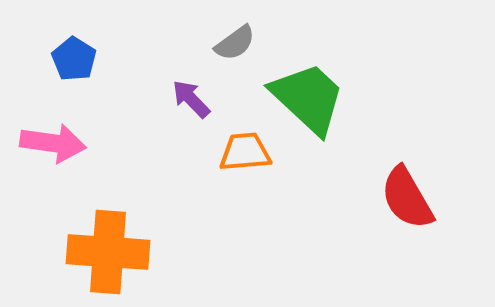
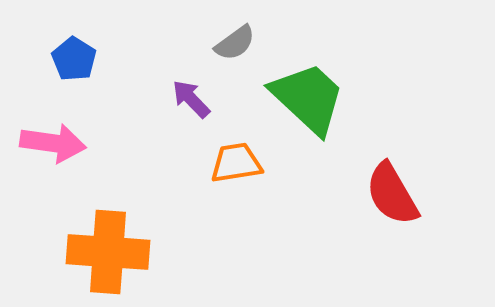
orange trapezoid: moved 9 px left, 11 px down; rotated 4 degrees counterclockwise
red semicircle: moved 15 px left, 4 px up
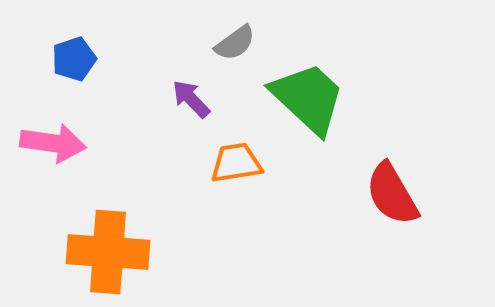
blue pentagon: rotated 21 degrees clockwise
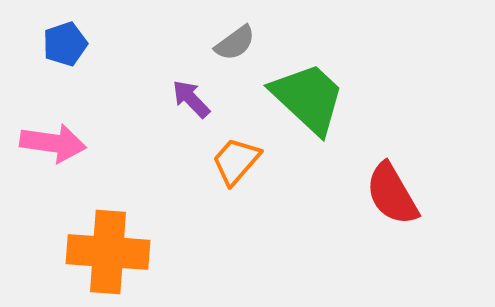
blue pentagon: moved 9 px left, 15 px up
orange trapezoid: moved 2 px up; rotated 40 degrees counterclockwise
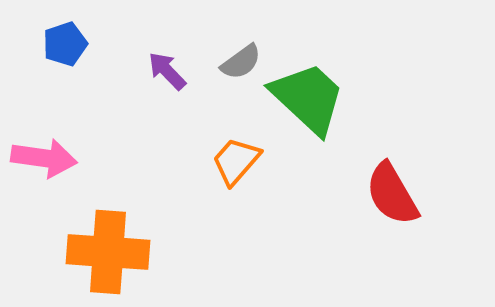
gray semicircle: moved 6 px right, 19 px down
purple arrow: moved 24 px left, 28 px up
pink arrow: moved 9 px left, 15 px down
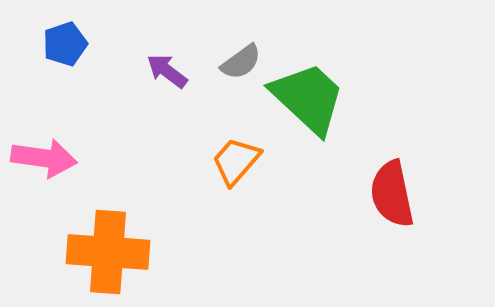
purple arrow: rotated 9 degrees counterclockwise
red semicircle: rotated 18 degrees clockwise
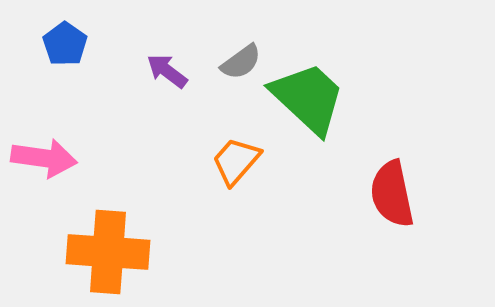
blue pentagon: rotated 18 degrees counterclockwise
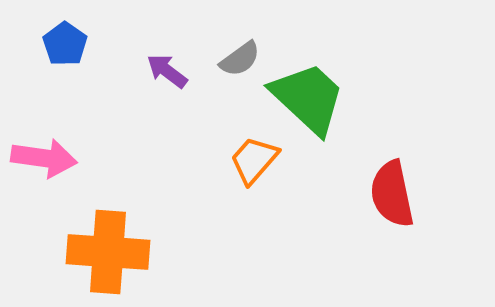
gray semicircle: moved 1 px left, 3 px up
orange trapezoid: moved 18 px right, 1 px up
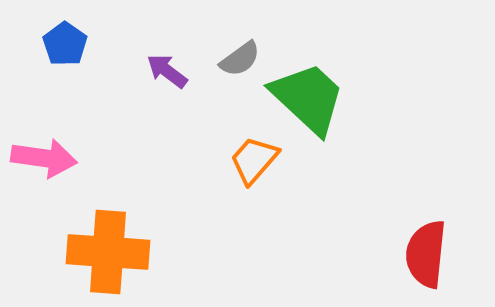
red semicircle: moved 34 px right, 60 px down; rotated 18 degrees clockwise
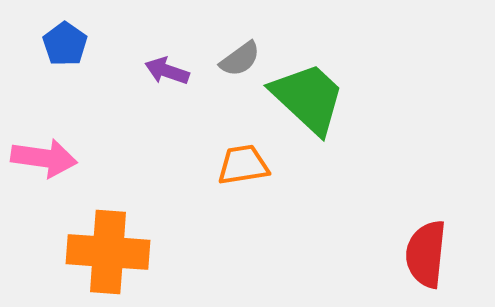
purple arrow: rotated 18 degrees counterclockwise
orange trapezoid: moved 11 px left, 5 px down; rotated 40 degrees clockwise
